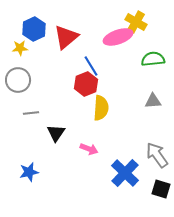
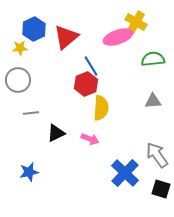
black triangle: rotated 30 degrees clockwise
pink arrow: moved 1 px right, 10 px up
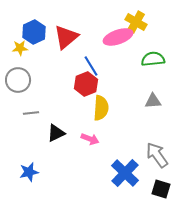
blue hexagon: moved 3 px down
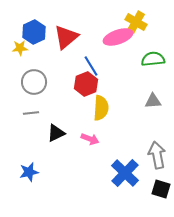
gray circle: moved 16 px right, 2 px down
gray arrow: rotated 24 degrees clockwise
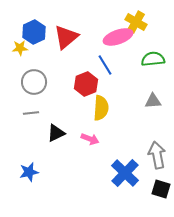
blue line: moved 14 px right, 1 px up
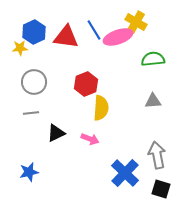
red triangle: rotated 48 degrees clockwise
blue line: moved 11 px left, 35 px up
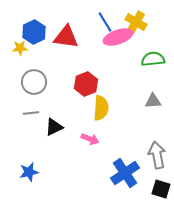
blue line: moved 11 px right, 8 px up
black triangle: moved 2 px left, 6 px up
blue cross: rotated 12 degrees clockwise
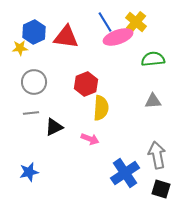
yellow cross: rotated 10 degrees clockwise
